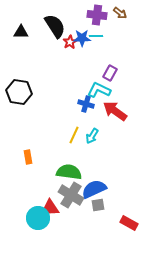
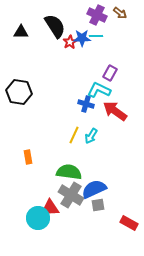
purple cross: rotated 18 degrees clockwise
cyan arrow: moved 1 px left
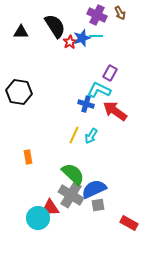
brown arrow: rotated 24 degrees clockwise
blue star: rotated 18 degrees counterclockwise
green semicircle: moved 4 px right, 2 px down; rotated 35 degrees clockwise
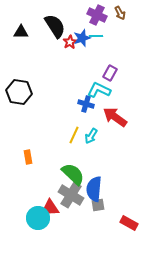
red arrow: moved 6 px down
blue semicircle: rotated 60 degrees counterclockwise
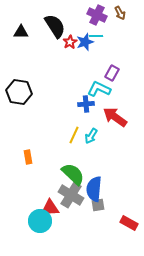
blue star: moved 3 px right, 4 px down
purple rectangle: moved 2 px right
cyan L-shape: moved 1 px up
blue cross: rotated 21 degrees counterclockwise
cyan circle: moved 2 px right, 3 px down
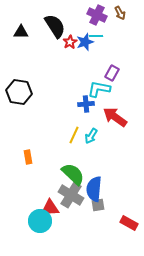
cyan L-shape: rotated 15 degrees counterclockwise
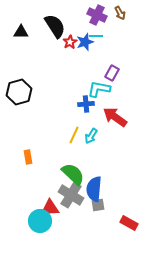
black hexagon: rotated 25 degrees counterclockwise
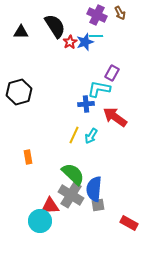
red triangle: moved 2 px up
